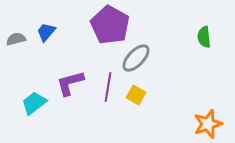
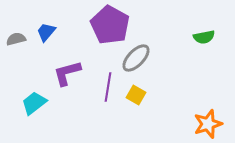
green semicircle: rotated 95 degrees counterclockwise
purple L-shape: moved 3 px left, 10 px up
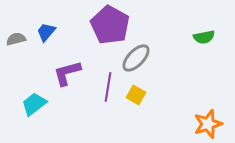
cyan trapezoid: moved 1 px down
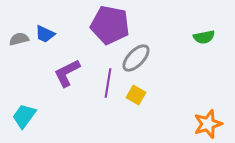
purple pentagon: rotated 18 degrees counterclockwise
blue trapezoid: moved 1 px left, 2 px down; rotated 105 degrees counterclockwise
gray semicircle: moved 3 px right
purple L-shape: rotated 12 degrees counterclockwise
purple line: moved 4 px up
cyan trapezoid: moved 10 px left, 12 px down; rotated 16 degrees counterclockwise
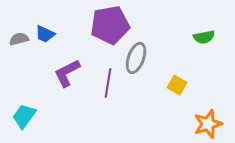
purple pentagon: rotated 21 degrees counterclockwise
gray ellipse: rotated 24 degrees counterclockwise
yellow square: moved 41 px right, 10 px up
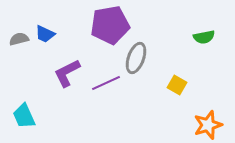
purple line: moved 2 px left; rotated 56 degrees clockwise
cyan trapezoid: rotated 60 degrees counterclockwise
orange star: moved 1 px down
